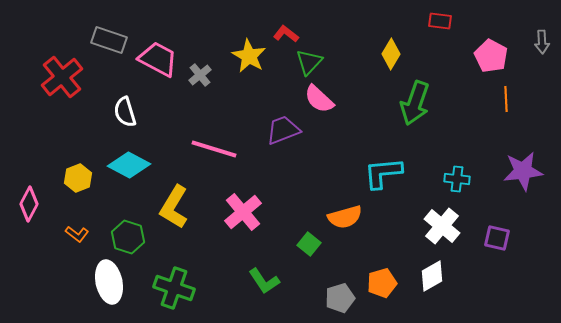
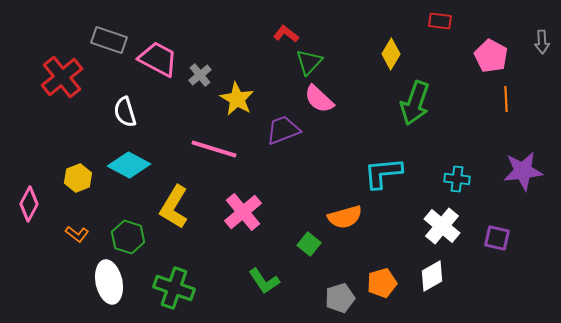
yellow star: moved 12 px left, 43 px down
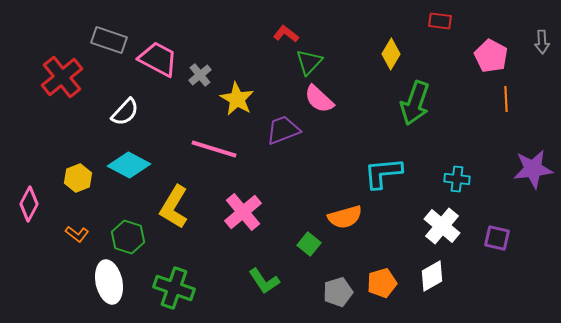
white semicircle: rotated 120 degrees counterclockwise
purple star: moved 10 px right, 2 px up
gray pentagon: moved 2 px left, 6 px up
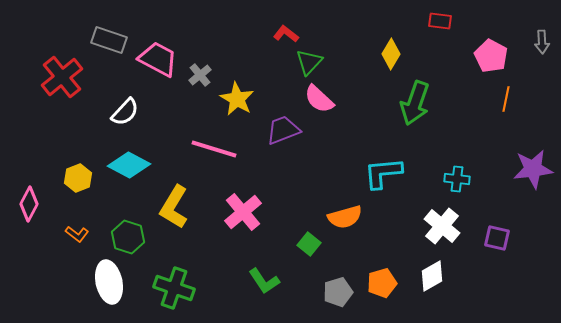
orange line: rotated 15 degrees clockwise
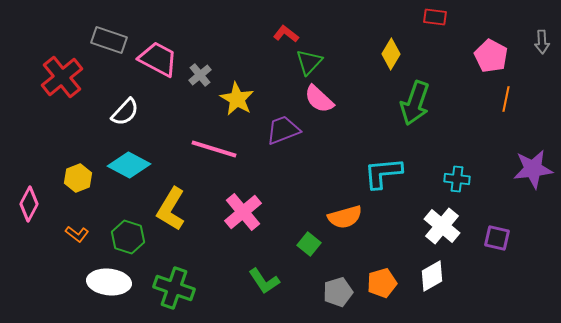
red rectangle: moved 5 px left, 4 px up
yellow L-shape: moved 3 px left, 2 px down
white ellipse: rotated 72 degrees counterclockwise
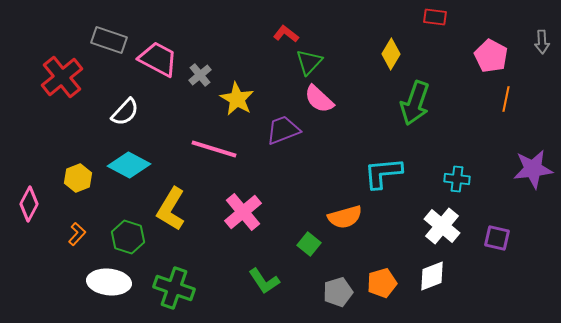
orange L-shape: rotated 85 degrees counterclockwise
white diamond: rotated 8 degrees clockwise
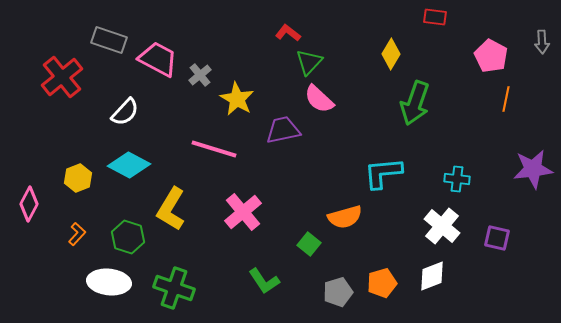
red L-shape: moved 2 px right, 1 px up
purple trapezoid: rotated 9 degrees clockwise
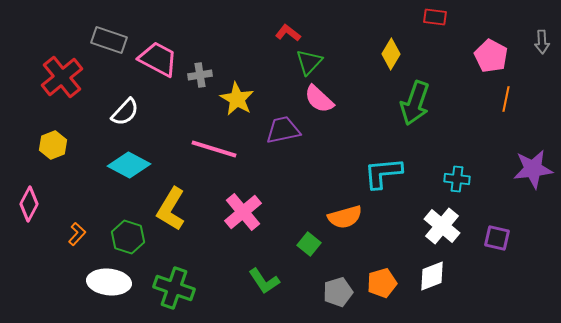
gray cross: rotated 30 degrees clockwise
yellow hexagon: moved 25 px left, 33 px up
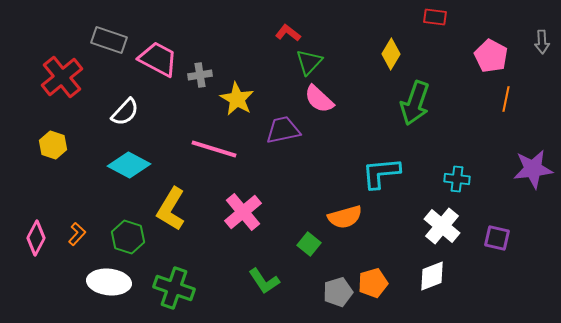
yellow hexagon: rotated 20 degrees counterclockwise
cyan L-shape: moved 2 px left
pink diamond: moved 7 px right, 34 px down
orange pentagon: moved 9 px left
